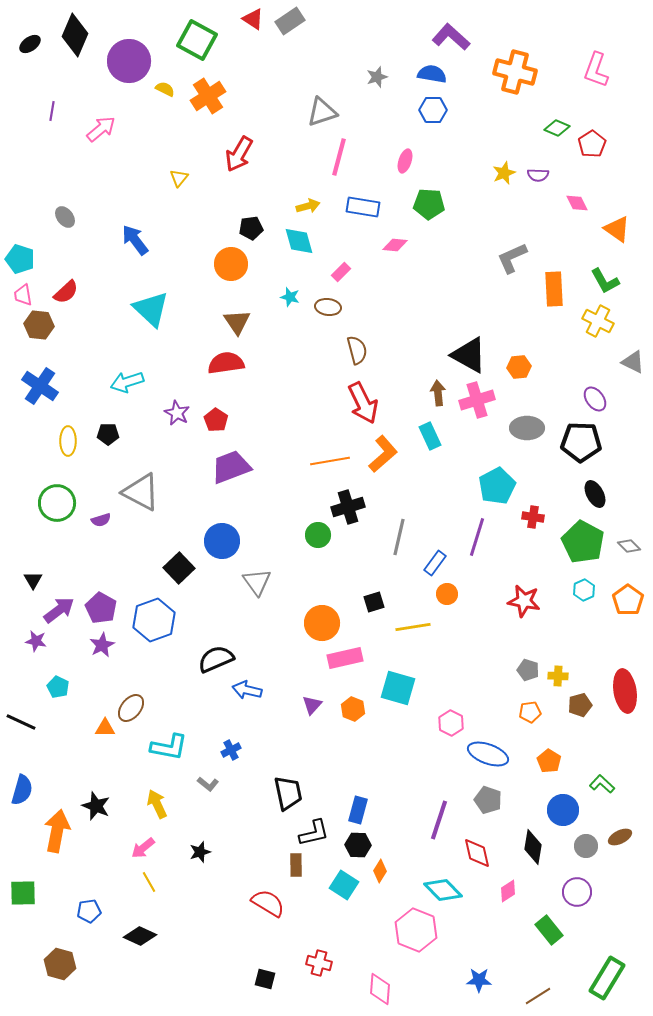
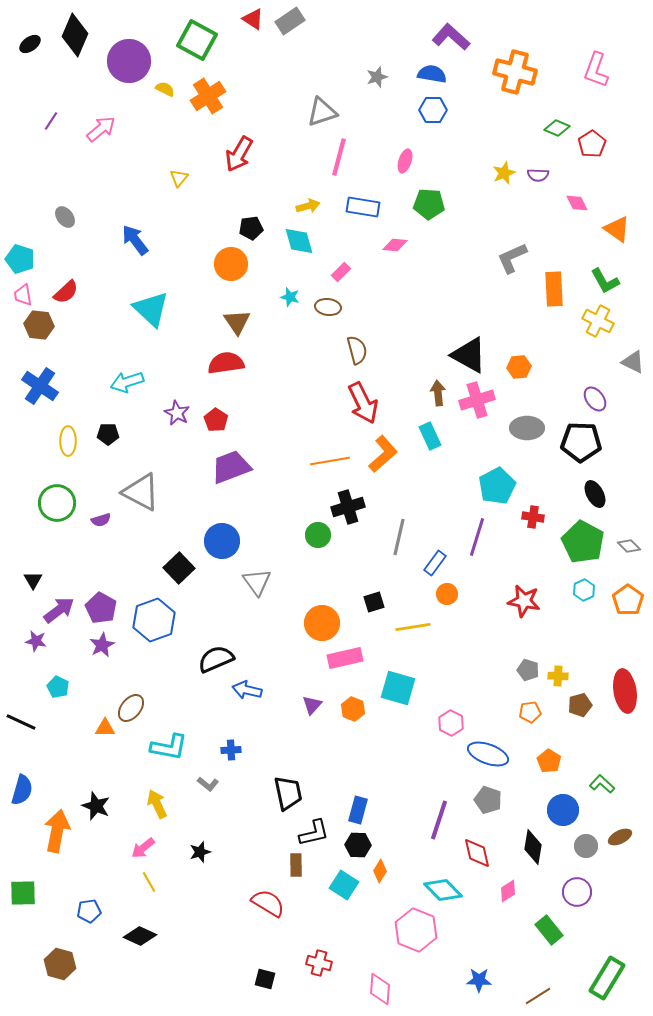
purple line at (52, 111): moved 1 px left, 10 px down; rotated 24 degrees clockwise
blue cross at (231, 750): rotated 24 degrees clockwise
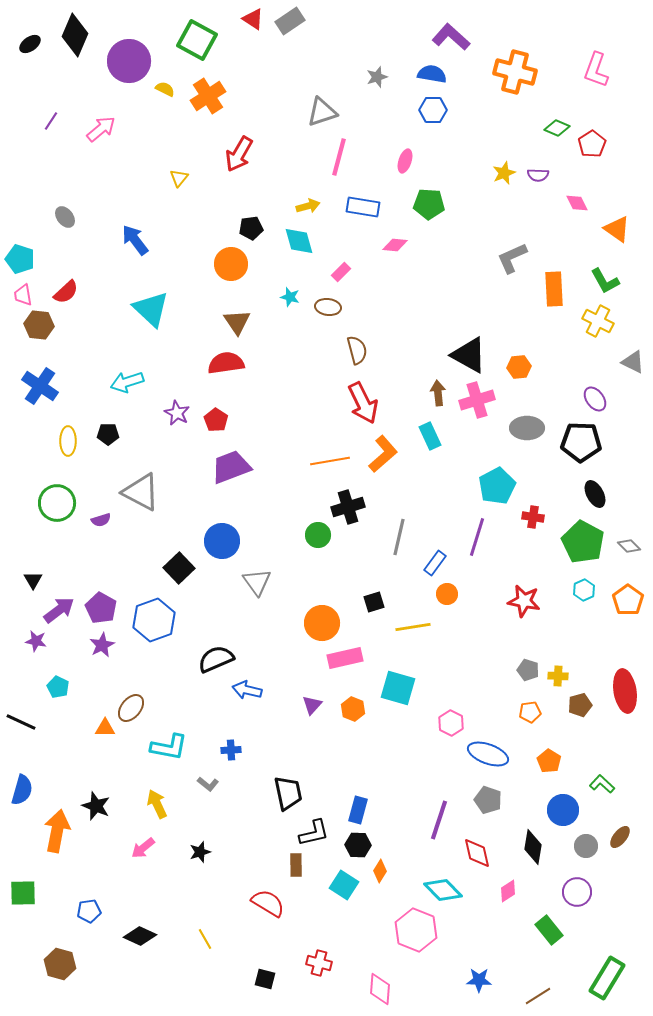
brown ellipse at (620, 837): rotated 25 degrees counterclockwise
yellow line at (149, 882): moved 56 px right, 57 px down
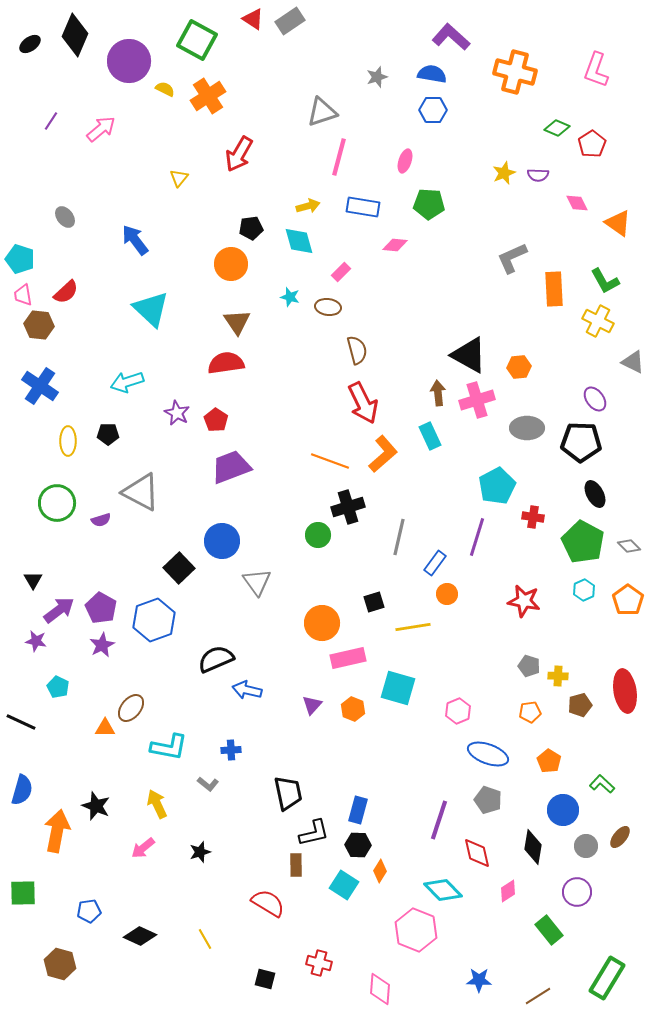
orange triangle at (617, 229): moved 1 px right, 6 px up
orange line at (330, 461): rotated 30 degrees clockwise
pink rectangle at (345, 658): moved 3 px right
gray pentagon at (528, 670): moved 1 px right, 4 px up
pink hexagon at (451, 723): moved 7 px right, 12 px up; rotated 10 degrees clockwise
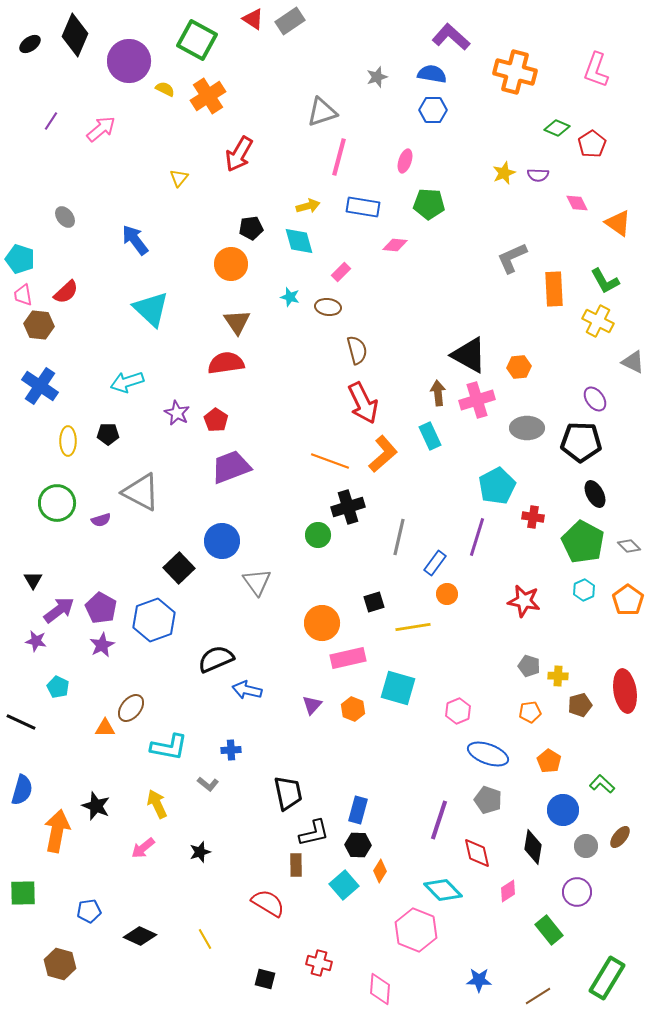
cyan square at (344, 885): rotated 16 degrees clockwise
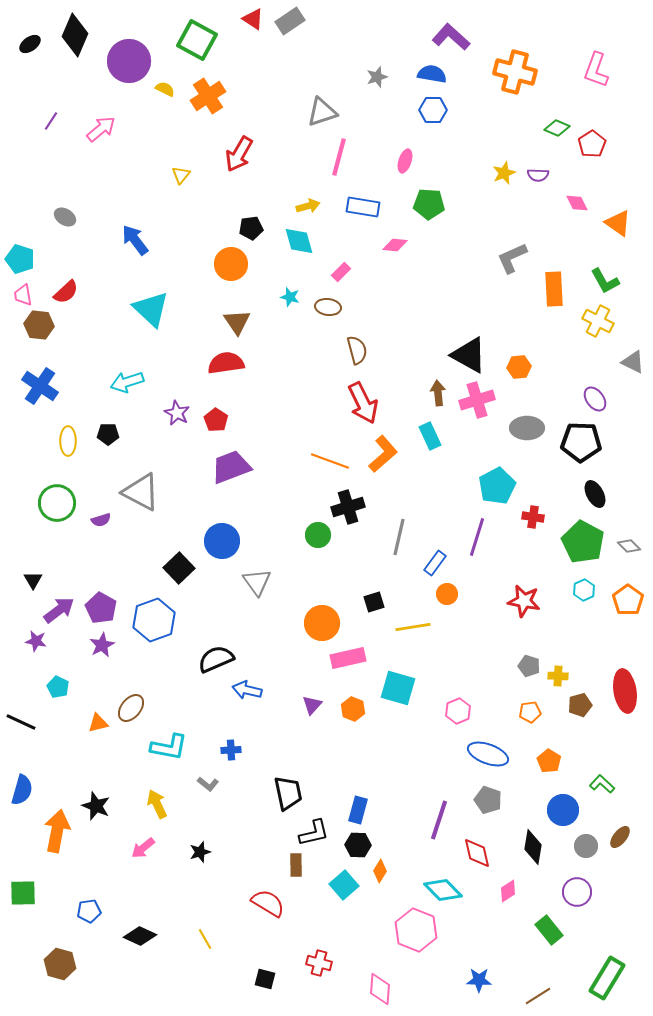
yellow triangle at (179, 178): moved 2 px right, 3 px up
gray ellipse at (65, 217): rotated 20 degrees counterclockwise
orange triangle at (105, 728): moved 7 px left, 5 px up; rotated 15 degrees counterclockwise
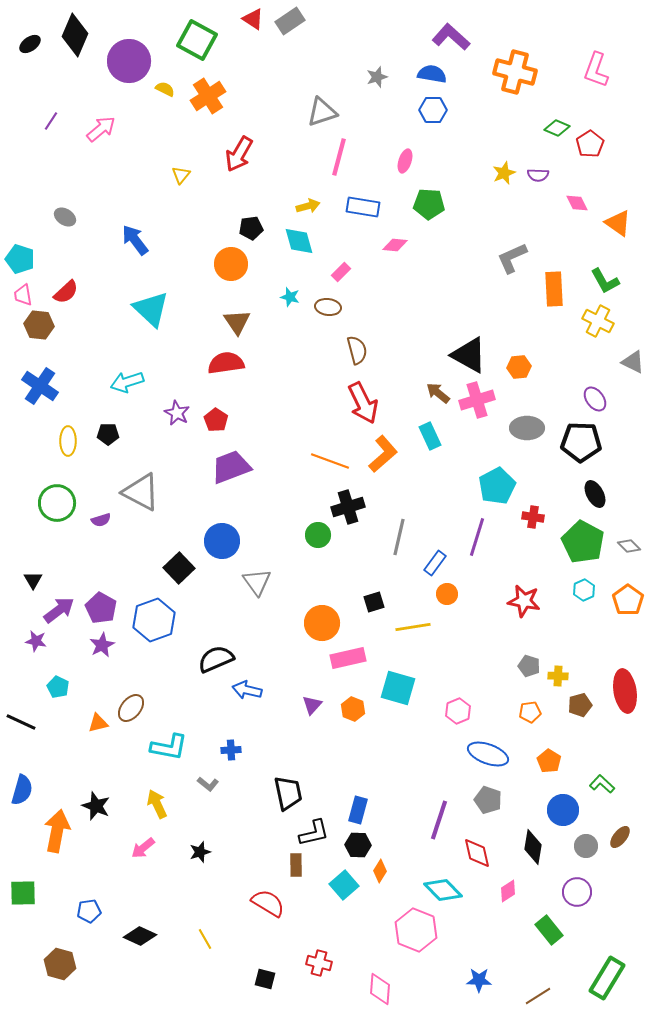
red pentagon at (592, 144): moved 2 px left
brown arrow at (438, 393): rotated 45 degrees counterclockwise
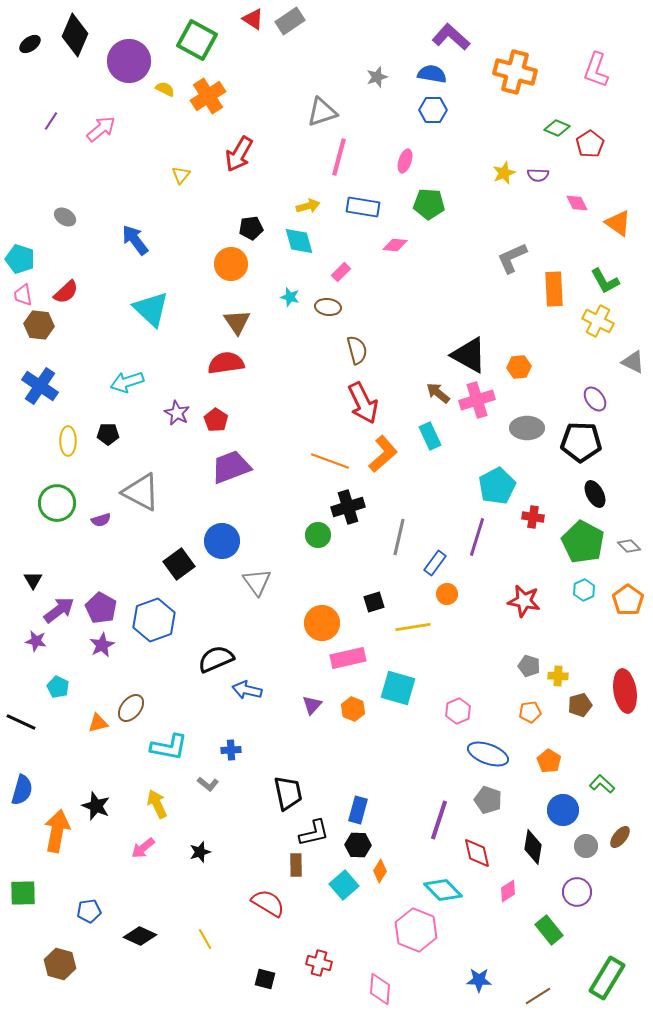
black square at (179, 568): moved 4 px up; rotated 8 degrees clockwise
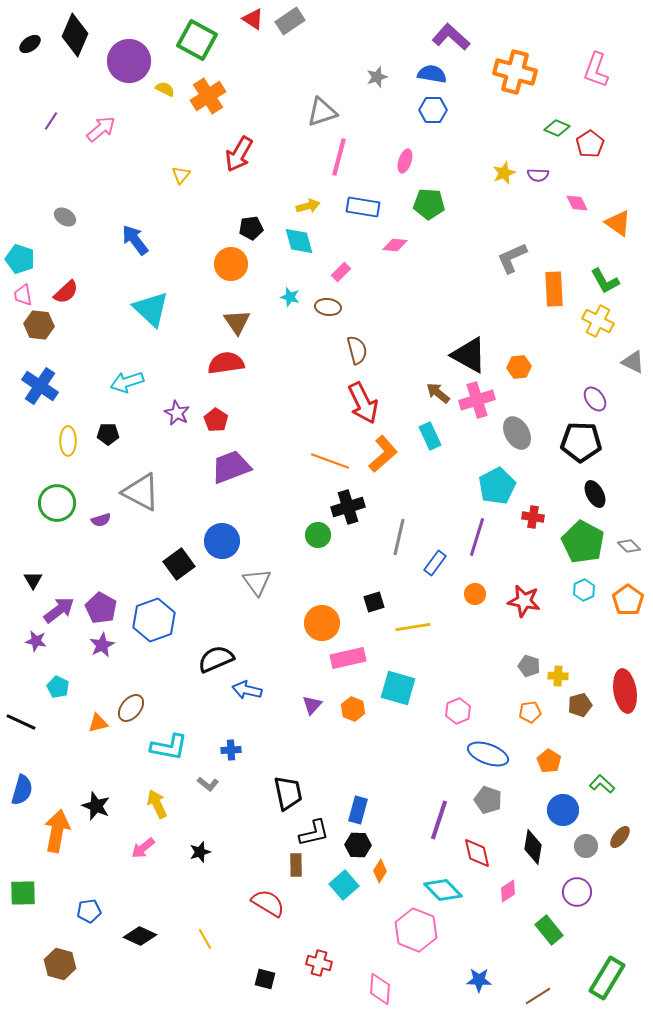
gray ellipse at (527, 428): moved 10 px left, 5 px down; rotated 60 degrees clockwise
orange circle at (447, 594): moved 28 px right
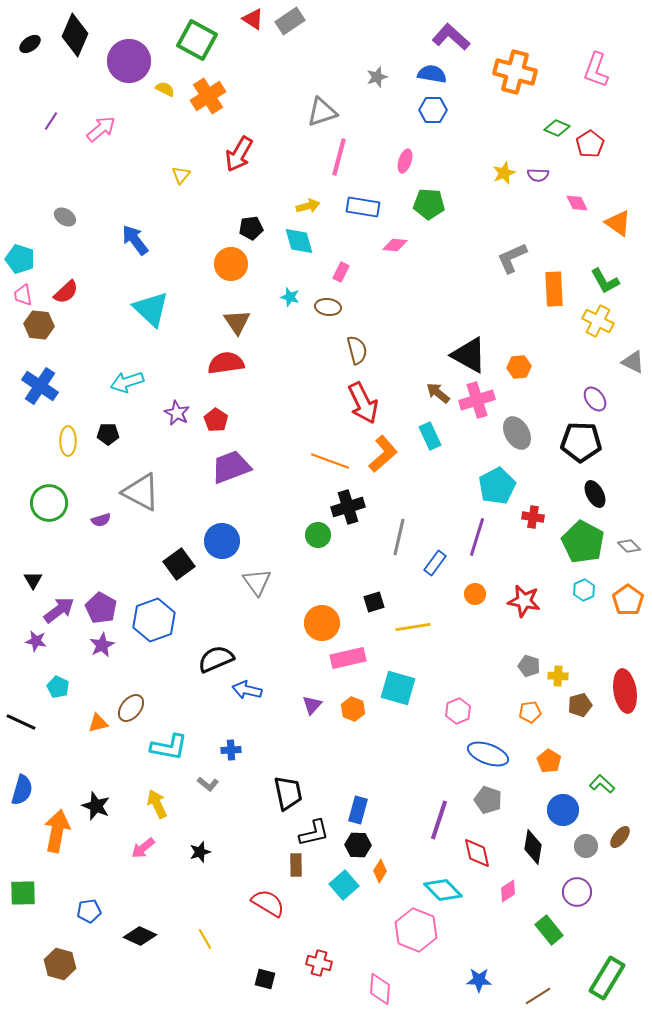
pink rectangle at (341, 272): rotated 18 degrees counterclockwise
green circle at (57, 503): moved 8 px left
